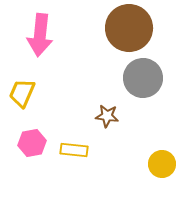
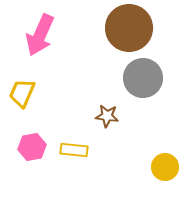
pink arrow: rotated 18 degrees clockwise
pink hexagon: moved 4 px down
yellow circle: moved 3 px right, 3 px down
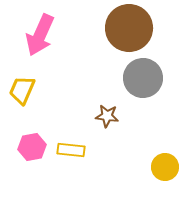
yellow trapezoid: moved 3 px up
yellow rectangle: moved 3 px left
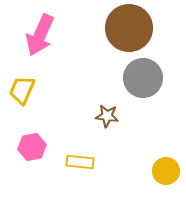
yellow rectangle: moved 9 px right, 12 px down
yellow circle: moved 1 px right, 4 px down
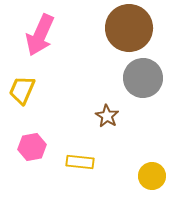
brown star: rotated 25 degrees clockwise
yellow circle: moved 14 px left, 5 px down
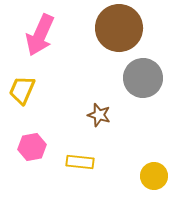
brown circle: moved 10 px left
brown star: moved 8 px left, 1 px up; rotated 15 degrees counterclockwise
yellow circle: moved 2 px right
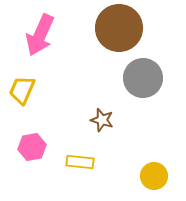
brown star: moved 3 px right, 5 px down
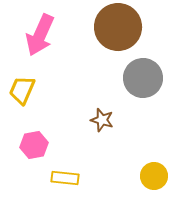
brown circle: moved 1 px left, 1 px up
pink hexagon: moved 2 px right, 2 px up
yellow rectangle: moved 15 px left, 16 px down
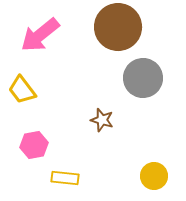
pink arrow: rotated 27 degrees clockwise
yellow trapezoid: rotated 60 degrees counterclockwise
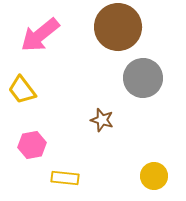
pink hexagon: moved 2 px left
